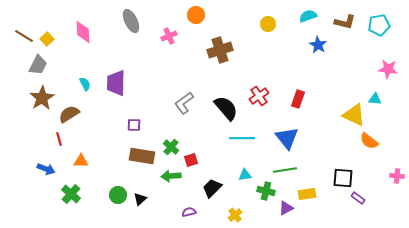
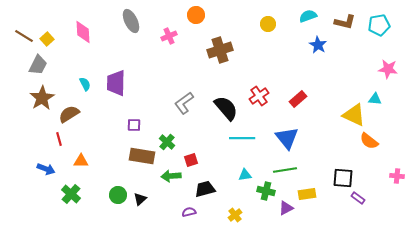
red rectangle at (298, 99): rotated 30 degrees clockwise
green cross at (171, 147): moved 4 px left, 5 px up
black trapezoid at (212, 188): moved 7 px left, 1 px down; rotated 30 degrees clockwise
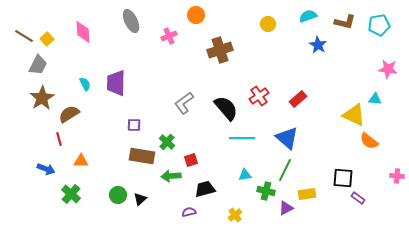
blue triangle at (287, 138): rotated 10 degrees counterclockwise
green line at (285, 170): rotated 55 degrees counterclockwise
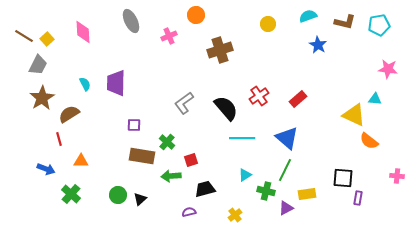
cyan triangle at (245, 175): rotated 24 degrees counterclockwise
purple rectangle at (358, 198): rotated 64 degrees clockwise
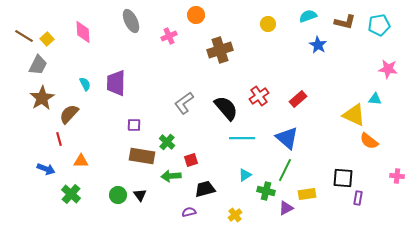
brown semicircle at (69, 114): rotated 15 degrees counterclockwise
black triangle at (140, 199): moved 4 px up; rotated 24 degrees counterclockwise
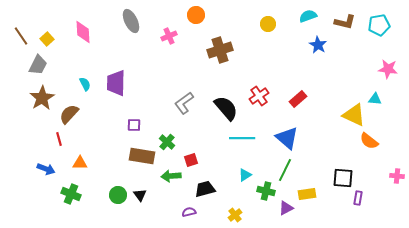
brown line at (24, 36): moved 3 px left; rotated 24 degrees clockwise
orange triangle at (81, 161): moved 1 px left, 2 px down
green cross at (71, 194): rotated 18 degrees counterclockwise
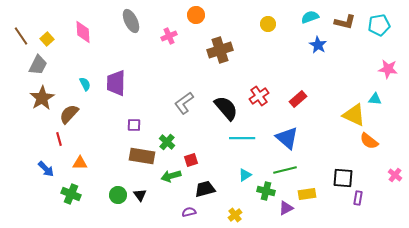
cyan semicircle at (308, 16): moved 2 px right, 1 px down
blue arrow at (46, 169): rotated 24 degrees clockwise
green line at (285, 170): rotated 50 degrees clockwise
green arrow at (171, 176): rotated 12 degrees counterclockwise
pink cross at (397, 176): moved 2 px left, 1 px up; rotated 32 degrees clockwise
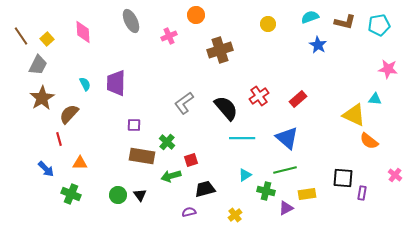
purple rectangle at (358, 198): moved 4 px right, 5 px up
